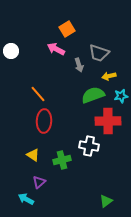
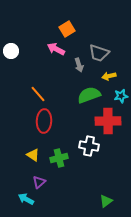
green semicircle: moved 4 px left
green cross: moved 3 px left, 2 px up
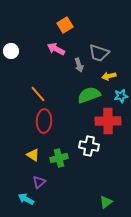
orange square: moved 2 px left, 4 px up
green triangle: moved 1 px down
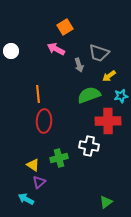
orange square: moved 2 px down
yellow arrow: rotated 24 degrees counterclockwise
orange line: rotated 36 degrees clockwise
yellow triangle: moved 10 px down
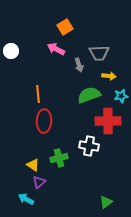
gray trapezoid: rotated 20 degrees counterclockwise
yellow arrow: rotated 136 degrees counterclockwise
